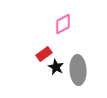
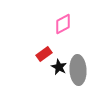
black star: moved 3 px right
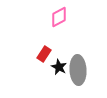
pink diamond: moved 4 px left, 7 px up
red rectangle: rotated 21 degrees counterclockwise
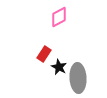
gray ellipse: moved 8 px down
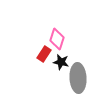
pink diamond: moved 2 px left, 22 px down; rotated 45 degrees counterclockwise
black star: moved 2 px right, 5 px up; rotated 14 degrees counterclockwise
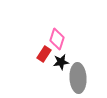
black star: rotated 21 degrees counterclockwise
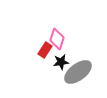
red rectangle: moved 1 px right, 4 px up
gray ellipse: moved 6 px up; rotated 56 degrees clockwise
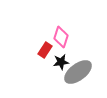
pink diamond: moved 4 px right, 2 px up
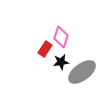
red rectangle: moved 1 px up
gray ellipse: moved 4 px right
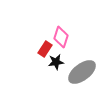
black star: moved 5 px left
